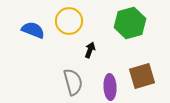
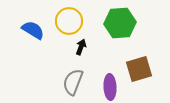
green hexagon: moved 10 px left; rotated 12 degrees clockwise
blue semicircle: rotated 10 degrees clockwise
black arrow: moved 9 px left, 3 px up
brown square: moved 3 px left, 7 px up
gray semicircle: rotated 144 degrees counterclockwise
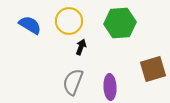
blue semicircle: moved 3 px left, 5 px up
brown square: moved 14 px right
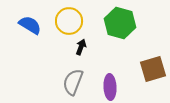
green hexagon: rotated 20 degrees clockwise
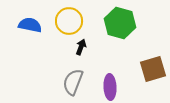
blue semicircle: rotated 20 degrees counterclockwise
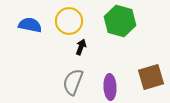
green hexagon: moved 2 px up
brown square: moved 2 px left, 8 px down
